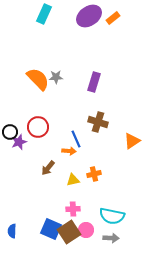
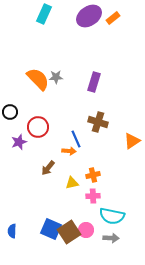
black circle: moved 20 px up
orange cross: moved 1 px left, 1 px down
yellow triangle: moved 1 px left, 3 px down
pink cross: moved 20 px right, 13 px up
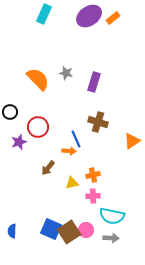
gray star: moved 10 px right, 4 px up; rotated 16 degrees clockwise
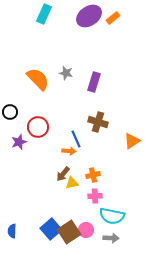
brown arrow: moved 15 px right, 6 px down
pink cross: moved 2 px right
blue square: rotated 25 degrees clockwise
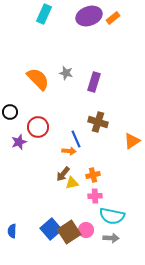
purple ellipse: rotated 15 degrees clockwise
